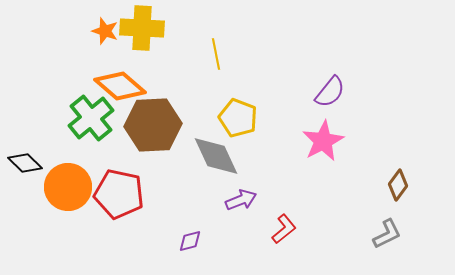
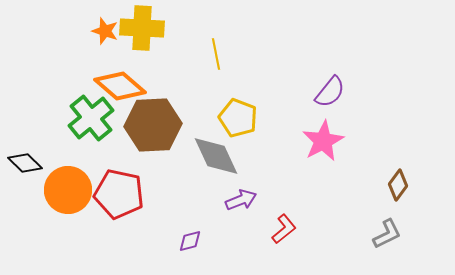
orange circle: moved 3 px down
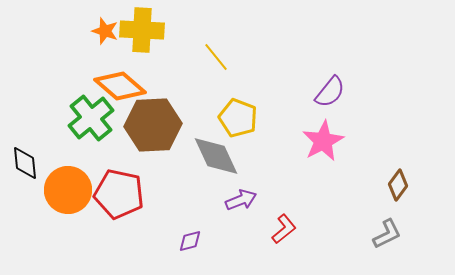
yellow cross: moved 2 px down
yellow line: moved 3 px down; rotated 28 degrees counterclockwise
black diamond: rotated 40 degrees clockwise
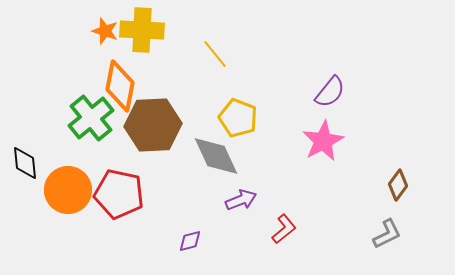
yellow line: moved 1 px left, 3 px up
orange diamond: rotated 60 degrees clockwise
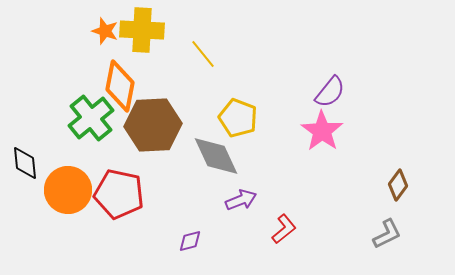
yellow line: moved 12 px left
pink star: moved 1 px left, 10 px up; rotated 9 degrees counterclockwise
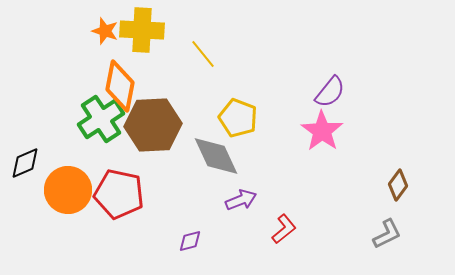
green cross: moved 10 px right, 1 px down; rotated 6 degrees clockwise
black diamond: rotated 72 degrees clockwise
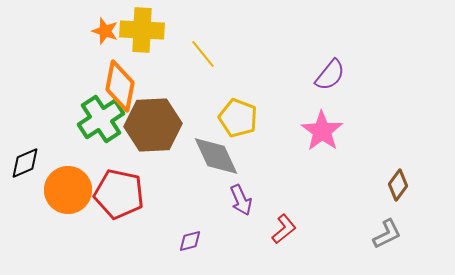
purple semicircle: moved 17 px up
purple arrow: rotated 88 degrees clockwise
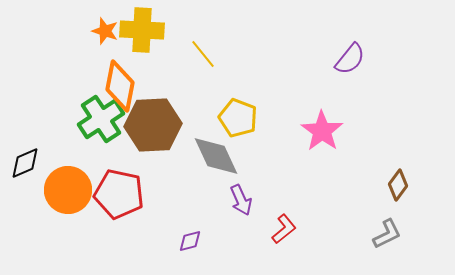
purple semicircle: moved 20 px right, 16 px up
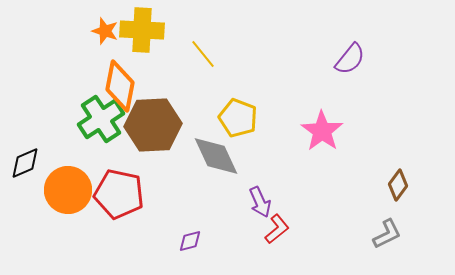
purple arrow: moved 19 px right, 2 px down
red L-shape: moved 7 px left
